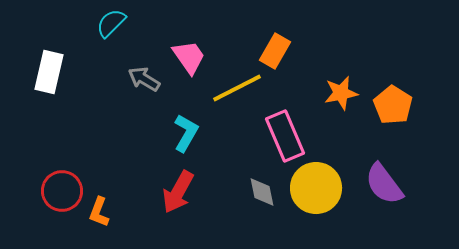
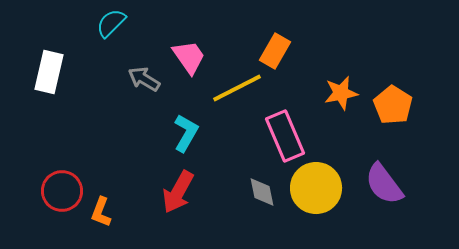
orange L-shape: moved 2 px right
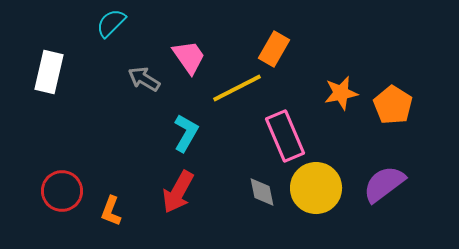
orange rectangle: moved 1 px left, 2 px up
purple semicircle: rotated 90 degrees clockwise
orange L-shape: moved 10 px right, 1 px up
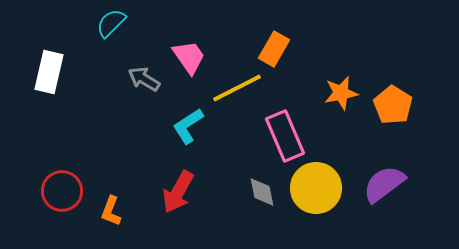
cyan L-shape: moved 2 px right, 7 px up; rotated 153 degrees counterclockwise
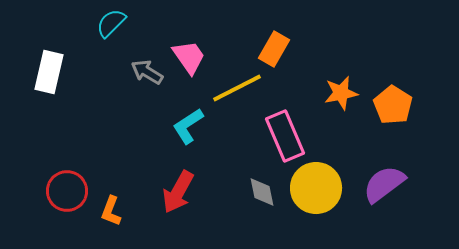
gray arrow: moved 3 px right, 7 px up
red circle: moved 5 px right
